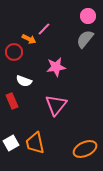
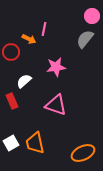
pink circle: moved 4 px right
pink line: rotated 32 degrees counterclockwise
red circle: moved 3 px left
white semicircle: rotated 119 degrees clockwise
pink triangle: rotated 50 degrees counterclockwise
orange ellipse: moved 2 px left, 4 px down
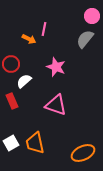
red circle: moved 12 px down
pink star: rotated 30 degrees clockwise
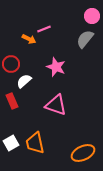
pink line: rotated 56 degrees clockwise
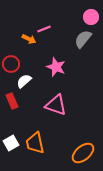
pink circle: moved 1 px left, 1 px down
gray semicircle: moved 2 px left
orange ellipse: rotated 15 degrees counterclockwise
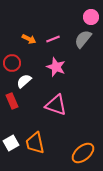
pink line: moved 9 px right, 10 px down
red circle: moved 1 px right, 1 px up
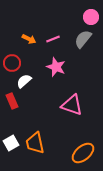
pink triangle: moved 16 px right
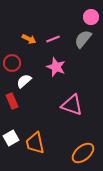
white square: moved 5 px up
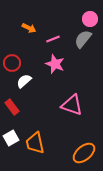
pink circle: moved 1 px left, 2 px down
orange arrow: moved 11 px up
pink star: moved 1 px left, 3 px up
red rectangle: moved 6 px down; rotated 14 degrees counterclockwise
orange ellipse: moved 1 px right
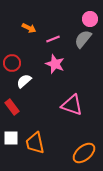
white square: rotated 28 degrees clockwise
